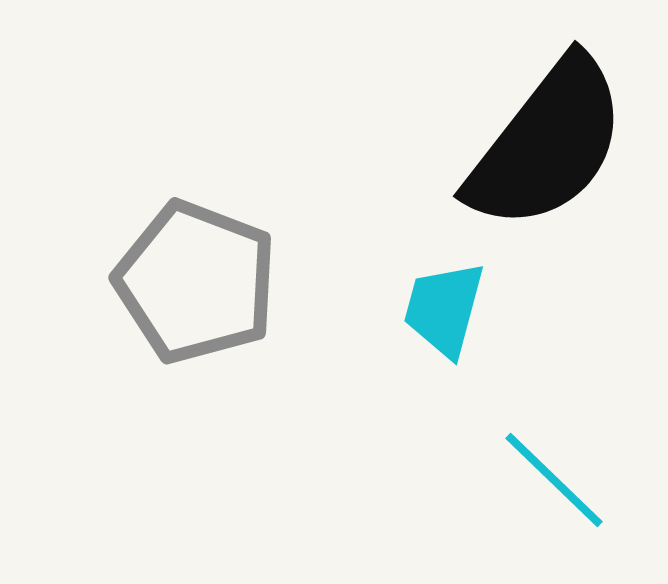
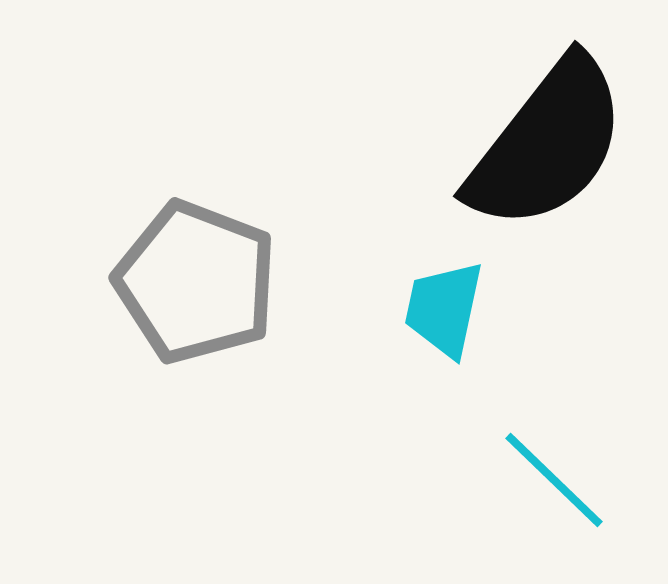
cyan trapezoid: rotated 3 degrees counterclockwise
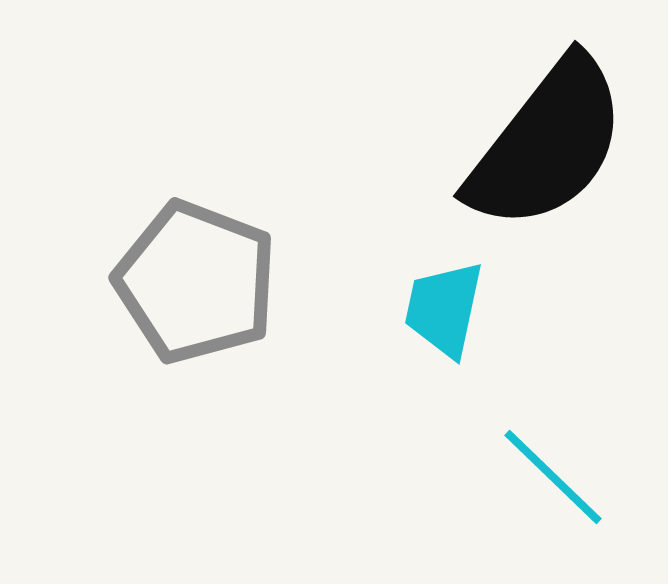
cyan line: moved 1 px left, 3 px up
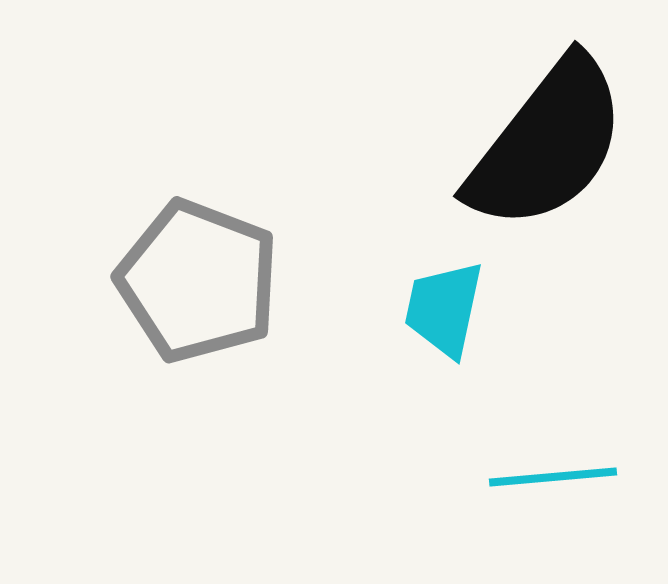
gray pentagon: moved 2 px right, 1 px up
cyan line: rotated 49 degrees counterclockwise
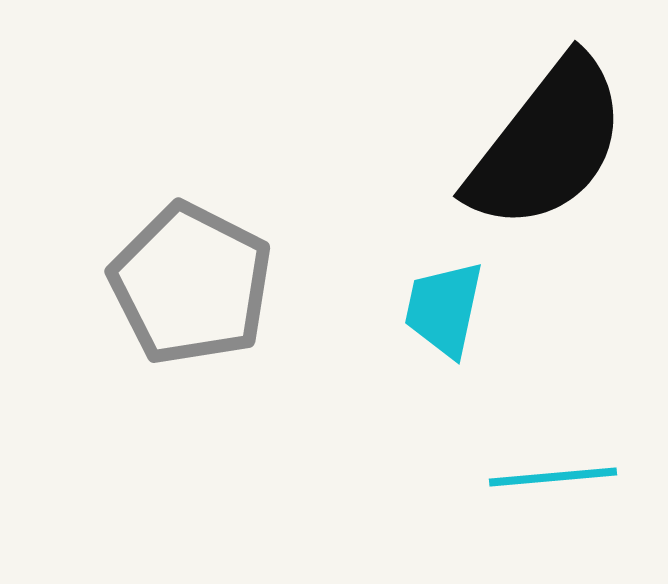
gray pentagon: moved 7 px left, 3 px down; rotated 6 degrees clockwise
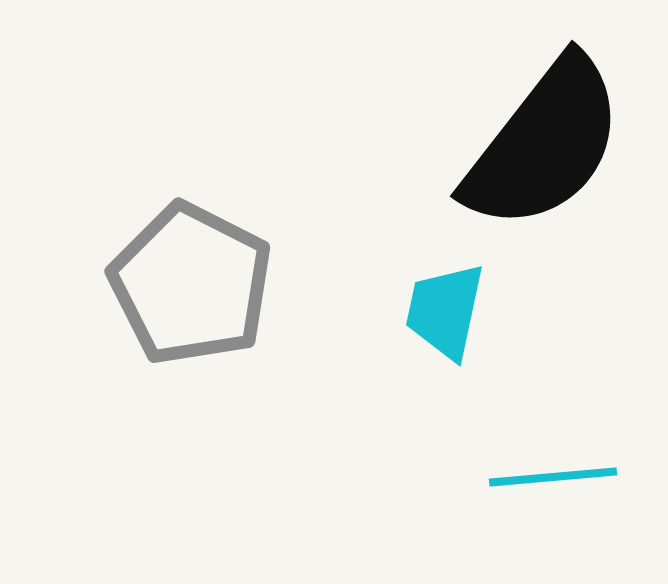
black semicircle: moved 3 px left
cyan trapezoid: moved 1 px right, 2 px down
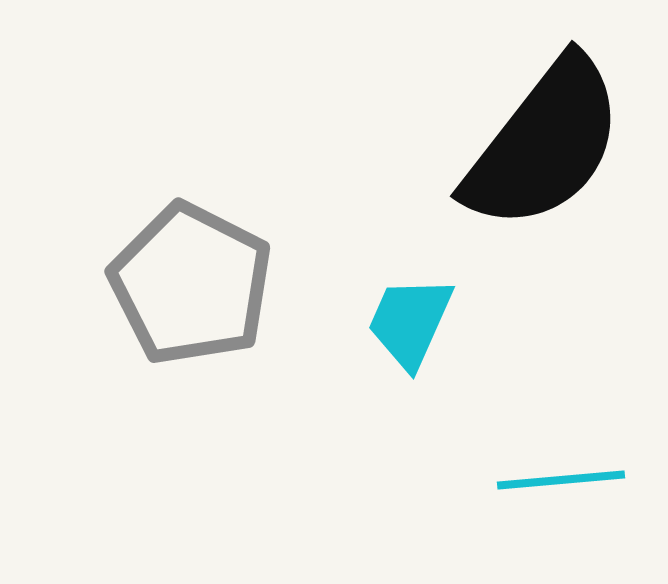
cyan trapezoid: moved 35 px left, 11 px down; rotated 12 degrees clockwise
cyan line: moved 8 px right, 3 px down
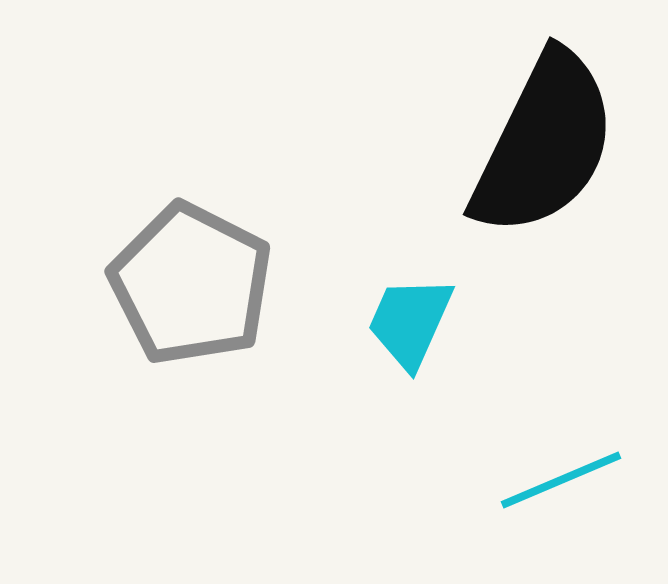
black semicircle: rotated 12 degrees counterclockwise
cyan line: rotated 18 degrees counterclockwise
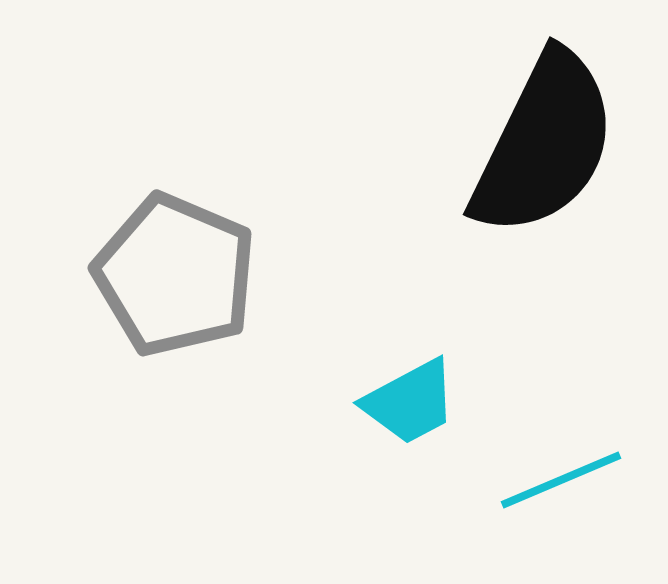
gray pentagon: moved 16 px left, 9 px up; rotated 4 degrees counterclockwise
cyan trapezoid: moved 80 px down; rotated 142 degrees counterclockwise
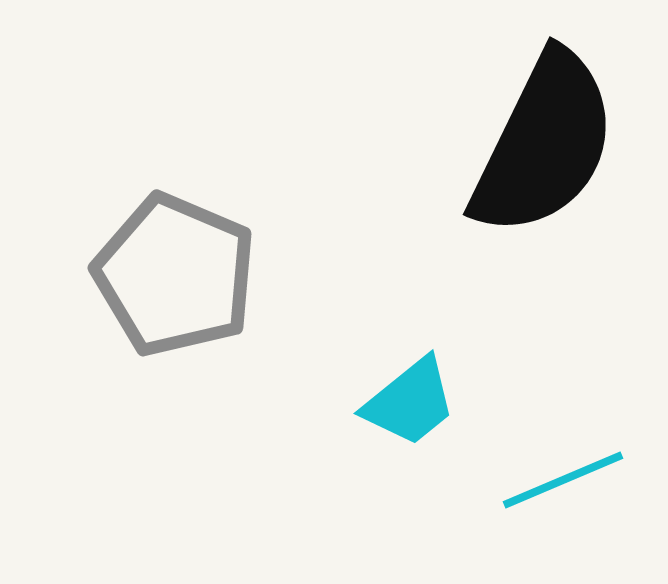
cyan trapezoid: rotated 11 degrees counterclockwise
cyan line: moved 2 px right
